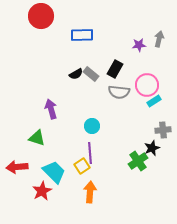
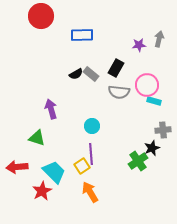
black rectangle: moved 1 px right, 1 px up
cyan rectangle: rotated 48 degrees clockwise
purple line: moved 1 px right, 1 px down
orange arrow: rotated 35 degrees counterclockwise
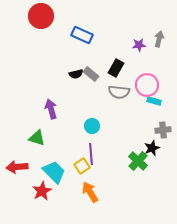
blue rectangle: rotated 25 degrees clockwise
black semicircle: rotated 16 degrees clockwise
green cross: rotated 12 degrees counterclockwise
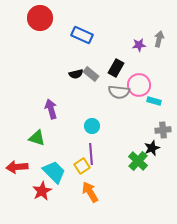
red circle: moved 1 px left, 2 px down
pink circle: moved 8 px left
